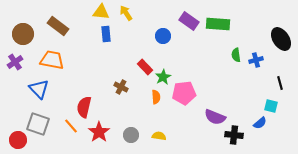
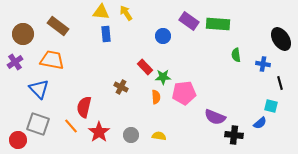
blue cross: moved 7 px right, 4 px down; rotated 24 degrees clockwise
green star: rotated 28 degrees clockwise
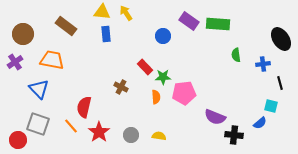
yellow triangle: moved 1 px right
brown rectangle: moved 8 px right
blue cross: rotated 16 degrees counterclockwise
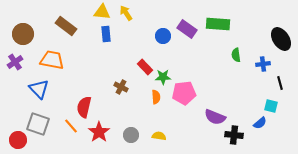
purple rectangle: moved 2 px left, 8 px down
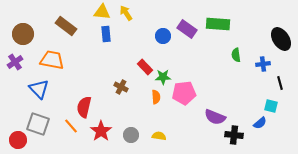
red star: moved 2 px right, 1 px up
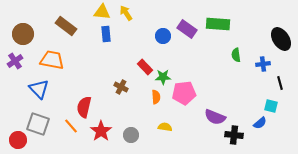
purple cross: moved 1 px up
yellow semicircle: moved 6 px right, 9 px up
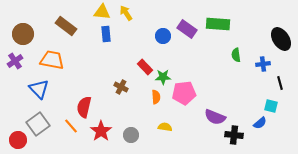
gray square: rotated 35 degrees clockwise
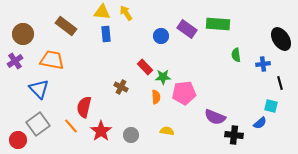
blue circle: moved 2 px left
yellow semicircle: moved 2 px right, 4 px down
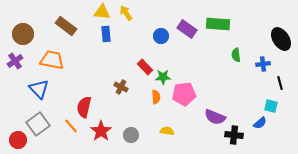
pink pentagon: moved 1 px down
